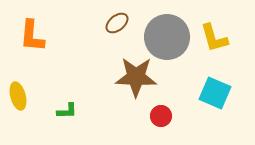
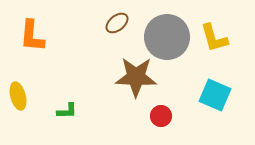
cyan square: moved 2 px down
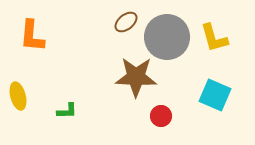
brown ellipse: moved 9 px right, 1 px up
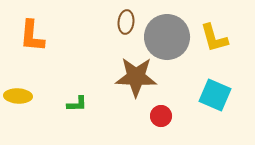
brown ellipse: rotated 45 degrees counterclockwise
yellow ellipse: rotated 72 degrees counterclockwise
green L-shape: moved 10 px right, 7 px up
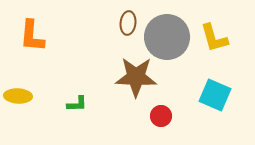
brown ellipse: moved 2 px right, 1 px down
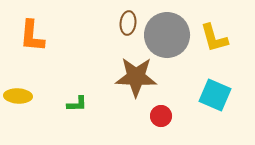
gray circle: moved 2 px up
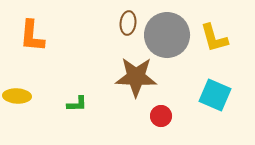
yellow ellipse: moved 1 px left
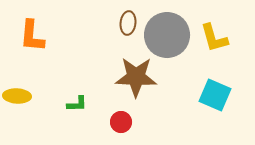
red circle: moved 40 px left, 6 px down
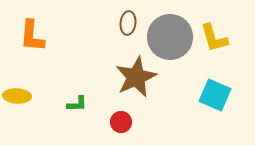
gray circle: moved 3 px right, 2 px down
brown star: rotated 27 degrees counterclockwise
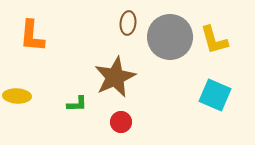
yellow L-shape: moved 2 px down
brown star: moved 21 px left
